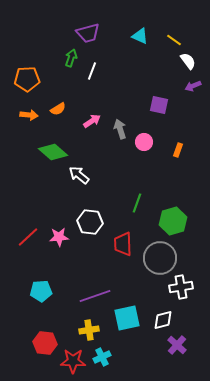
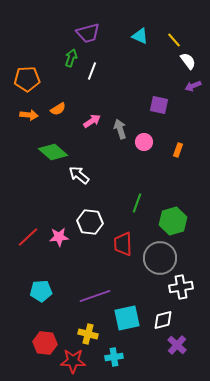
yellow line: rotated 14 degrees clockwise
yellow cross: moved 1 px left, 4 px down; rotated 24 degrees clockwise
cyan cross: moved 12 px right; rotated 18 degrees clockwise
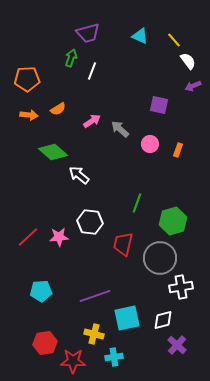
gray arrow: rotated 30 degrees counterclockwise
pink circle: moved 6 px right, 2 px down
red trapezoid: rotated 15 degrees clockwise
yellow cross: moved 6 px right
red hexagon: rotated 15 degrees counterclockwise
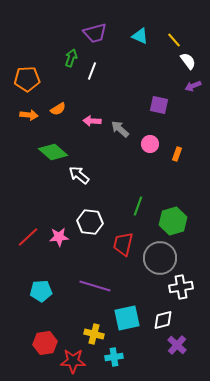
purple trapezoid: moved 7 px right
pink arrow: rotated 144 degrees counterclockwise
orange rectangle: moved 1 px left, 4 px down
green line: moved 1 px right, 3 px down
purple line: moved 10 px up; rotated 36 degrees clockwise
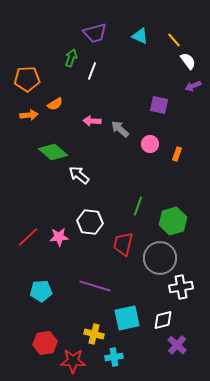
orange semicircle: moved 3 px left, 5 px up
orange arrow: rotated 12 degrees counterclockwise
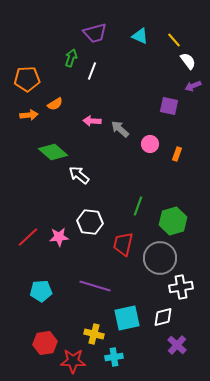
purple square: moved 10 px right, 1 px down
white diamond: moved 3 px up
